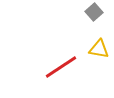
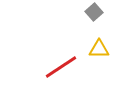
yellow triangle: rotated 10 degrees counterclockwise
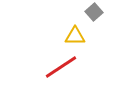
yellow triangle: moved 24 px left, 13 px up
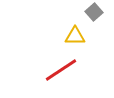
red line: moved 3 px down
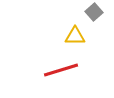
red line: rotated 16 degrees clockwise
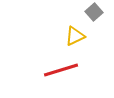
yellow triangle: rotated 25 degrees counterclockwise
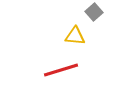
yellow triangle: rotated 30 degrees clockwise
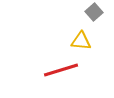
yellow triangle: moved 6 px right, 5 px down
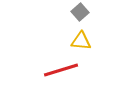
gray square: moved 14 px left
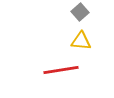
red line: rotated 8 degrees clockwise
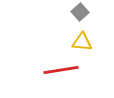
yellow triangle: moved 1 px right, 1 px down
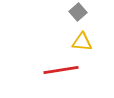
gray square: moved 2 px left
